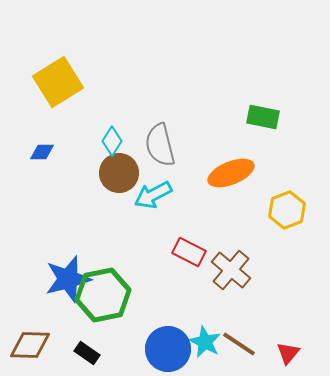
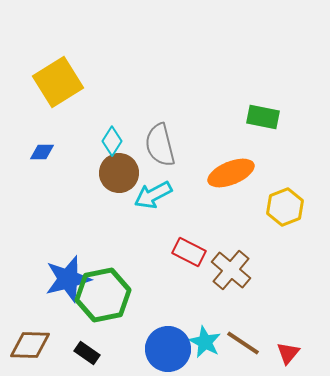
yellow hexagon: moved 2 px left, 3 px up
brown line: moved 4 px right, 1 px up
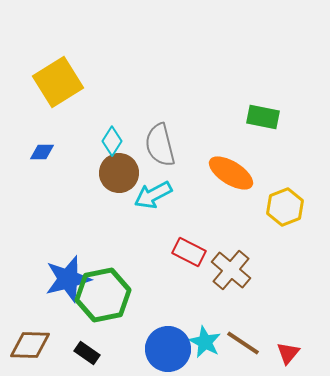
orange ellipse: rotated 54 degrees clockwise
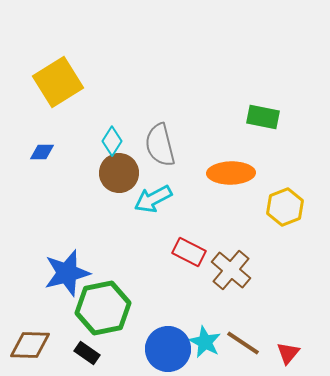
orange ellipse: rotated 33 degrees counterclockwise
cyan arrow: moved 4 px down
blue star: moved 1 px left, 6 px up
green hexagon: moved 13 px down
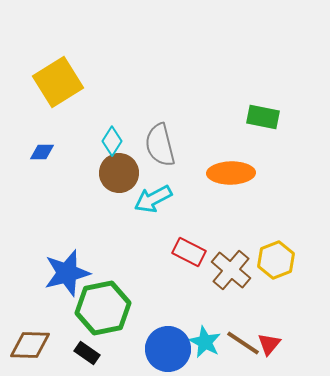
yellow hexagon: moved 9 px left, 53 px down
red triangle: moved 19 px left, 9 px up
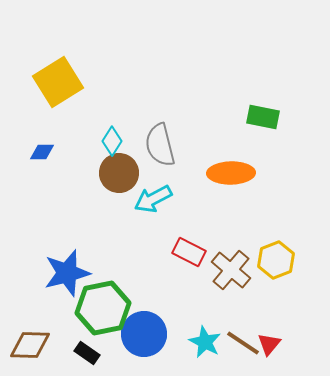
blue circle: moved 24 px left, 15 px up
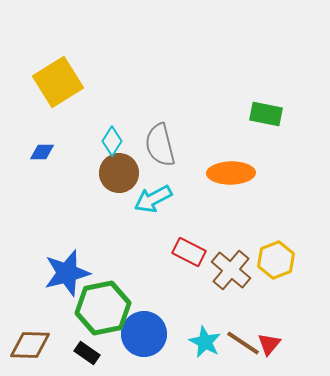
green rectangle: moved 3 px right, 3 px up
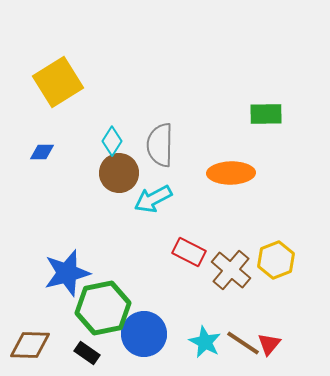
green rectangle: rotated 12 degrees counterclockwise
gray semicircle: rotated 15 degrees clockwise
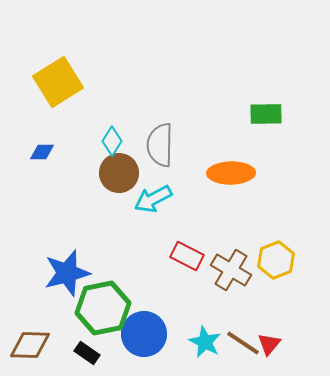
red rectangle: moved 2 px left, 4 px down
brown cross: rotated 9 degrees counterclockwise
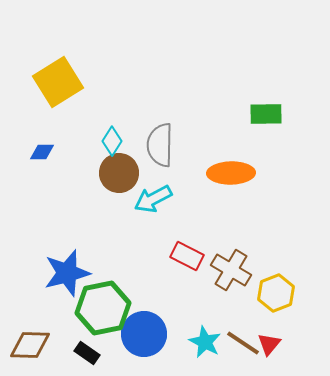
yellow hexagon: moved 33 px down
